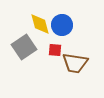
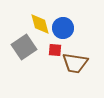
blue circle: moved 1 px right, 3 px down
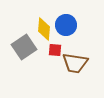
yellow diamond: moved 4 px right, 5 px down; rotated 20 degrees clockwise
blue circle: moved 3 px right, 3 px up
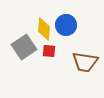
red square: moved 6 px left, 1 px down
brown trapezoid: moved 10 px right, 1 px up
